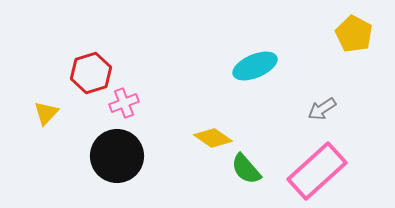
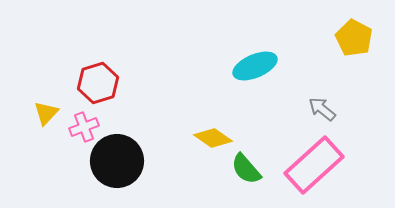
yellow pentagon: moved 4 px down
red hexagon: moved 7 px right, 10 px down
pink cross: moved 40 px left, 24 px down
gray arrow: rotated 72 degrees clockwise
black circle: moved 5 px down
pink rectangle: moved 3 px left, 6 px up
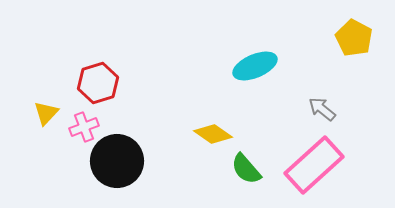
yellow diamond: moved 4 px up
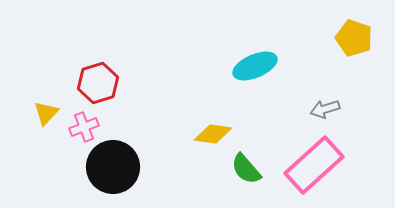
yellow pentagon: rotated 9 degrees counterclockwise
gray arrow: moved 3 px right; rotated 56 degrees counterclockwise
yellow diamond: rotated 27 degrees counterclockwise
black circle: moved 4 px left, 6 px down
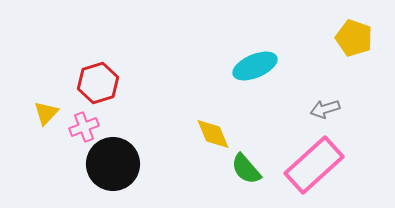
yellow diamond: rotated 60 degrees clockwise
black circle: moved 3 px up
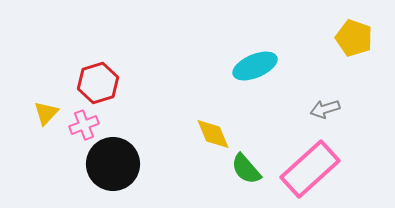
pink cross: moved 2 px up
pink rectangle: moved 4 px left, 4 px down
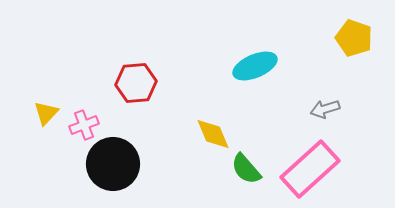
red hexagon: moved 38 px right; rotated 12 degrees clockwise
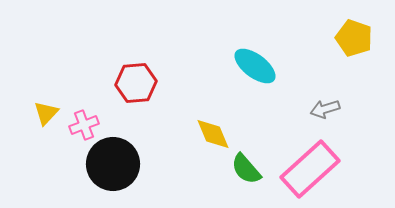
cyan ellipse: rotated 60 degrees clockwise
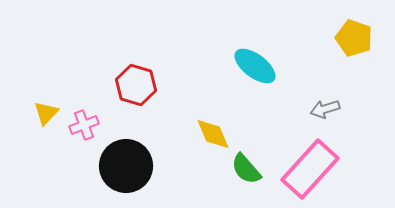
red hexagon: moved 2 px down; rotated 21 degrees clockwise
black circle: moved 13 px right, 2 px down
pink rectangle: rotated 6 degrees counterclockwise
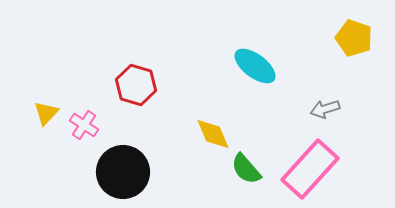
pink cross: rotated 36 degrees counterclockwise
black circle: moved 3 px left, 6 px down
